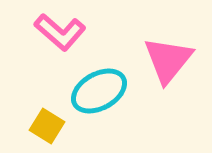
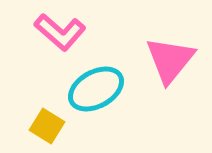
pink triangle: moved 2 px right
cyan ellipse: moved 3 px left, 2 px up
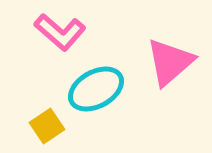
pink triangle: moved 2 px down; rotated 10 degrees clockwise
yellow square: rotated 24 degrees clockwise
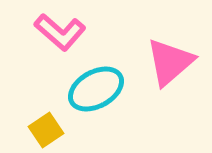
yellow square: moved 1 px left, 4 px down
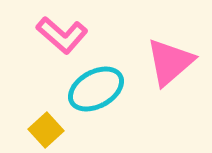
pink L-shape: moved 2 px right, 3 px down
yellow square: rotated 8 degrees counterclockwise
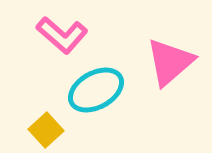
cyan ellipse: moved 1 px down
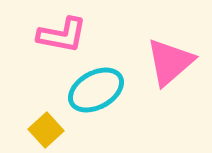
pink L-shape: rotated 30 degrees counterclockwise
